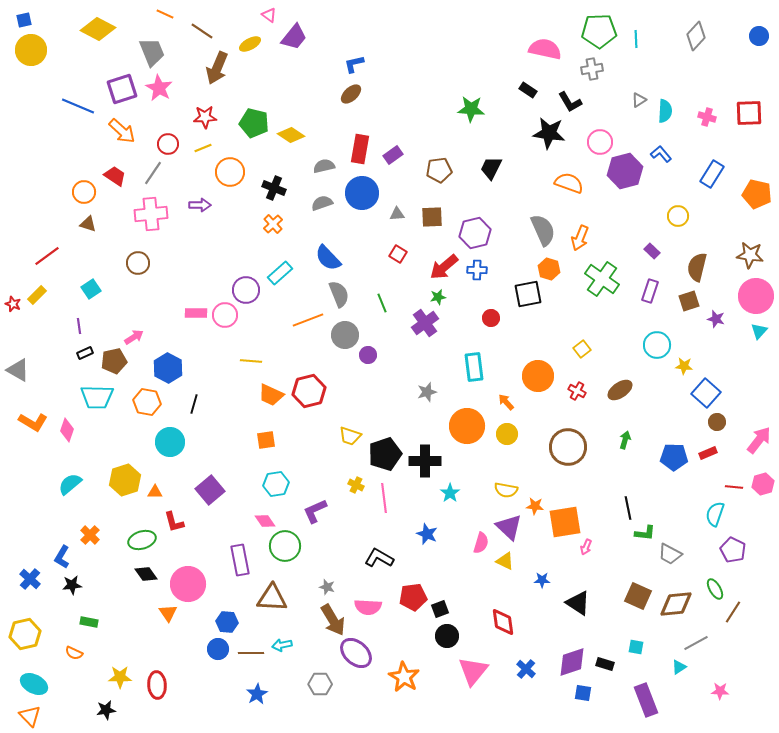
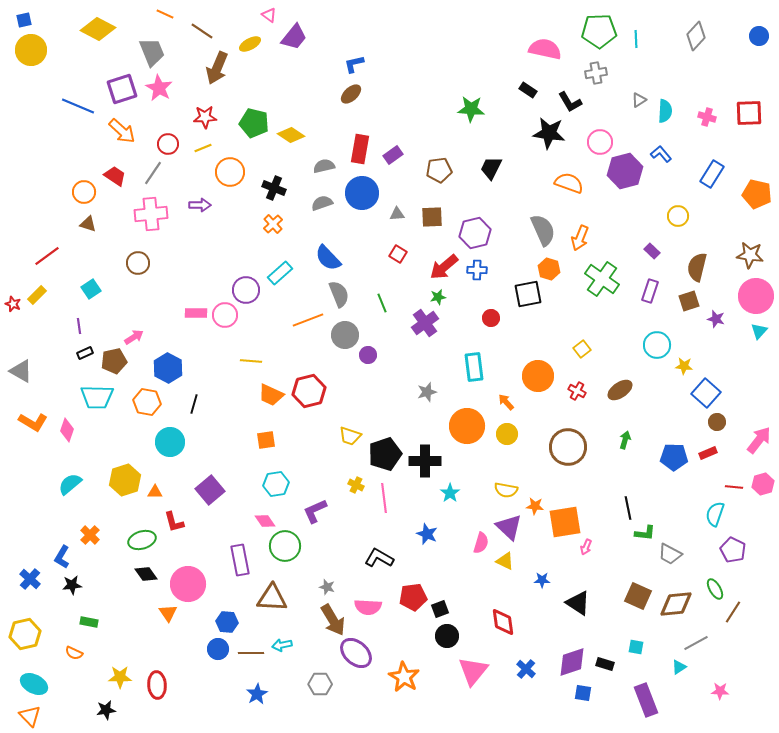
gray cross at (592, 69): moved 4 px right, 4 px down
gray triangle at (18, 370): moved 3 px right, 1 px down
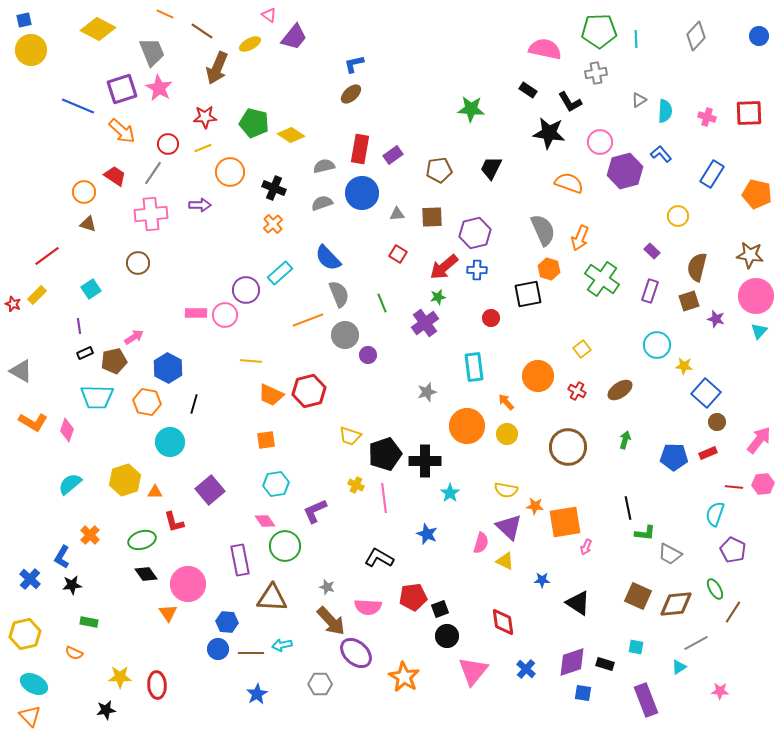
pink hexagon at (763, 484): rotated 10 degrees clockwise
brown arrow at (333, 620): moved 2 px left, 1 px down; rotated 12 degrees counterclockwise
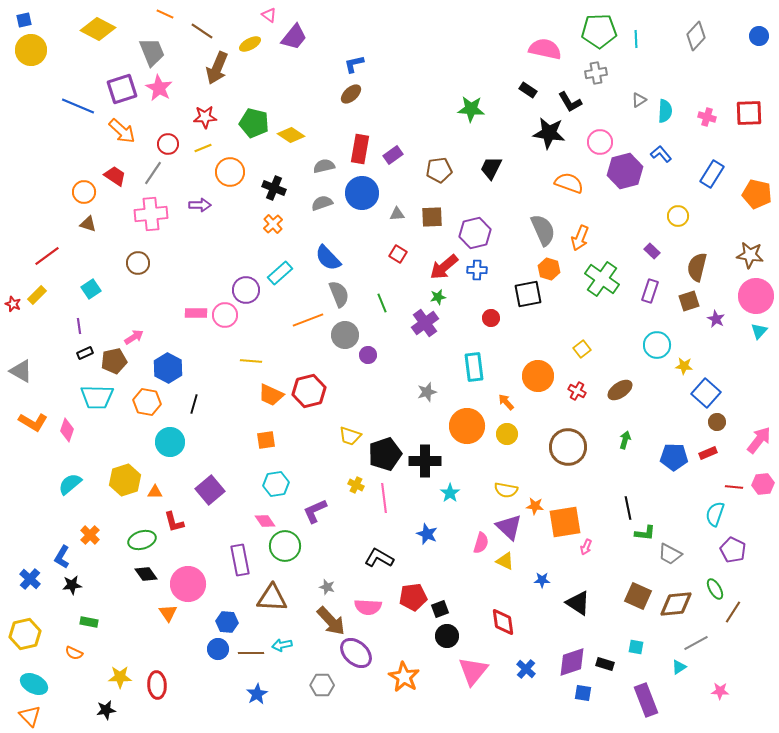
purple star at (716, 319): rotated 12 degrees clockwise
gray hexagon at (320, 684): moved 2 px right, 1 px down
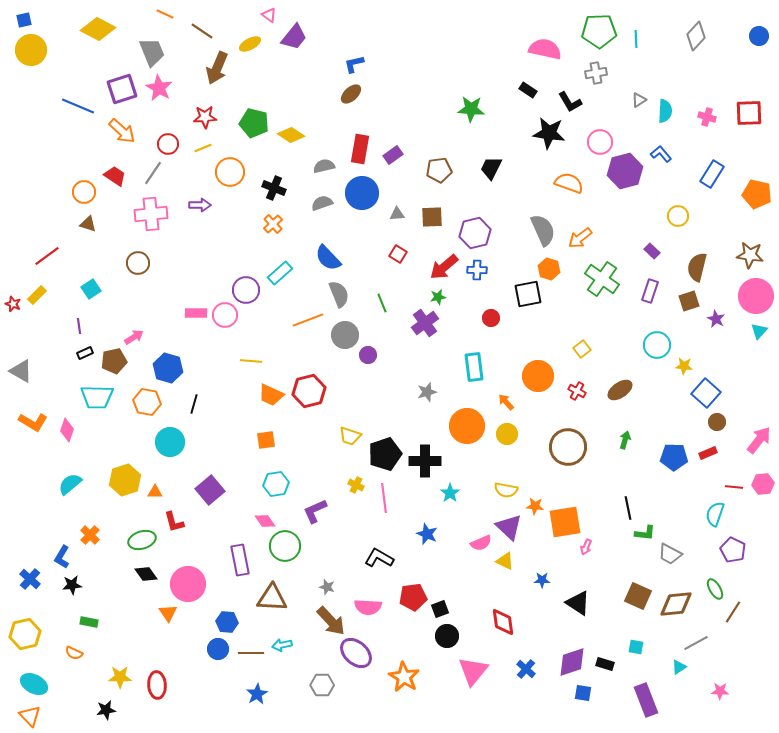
orange arrow at (580, 238): rotated 30 degrees clockwise
blue hexagon at (168, 368): rotated 12 degrees counterclockwise
pink semicircle at (481, 543): rotated 50 degrees clockwise
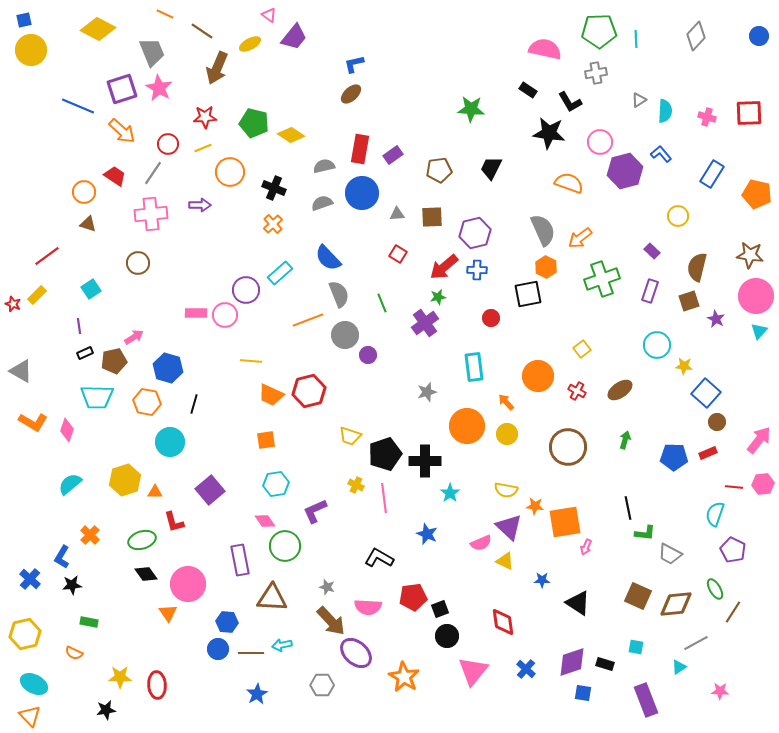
orange hexagon at (549, 269): moved 3 px left, 2 px up; rotated 10 degrees clockwise
green cross at (602, 279): rotated 36 degrees clockwise
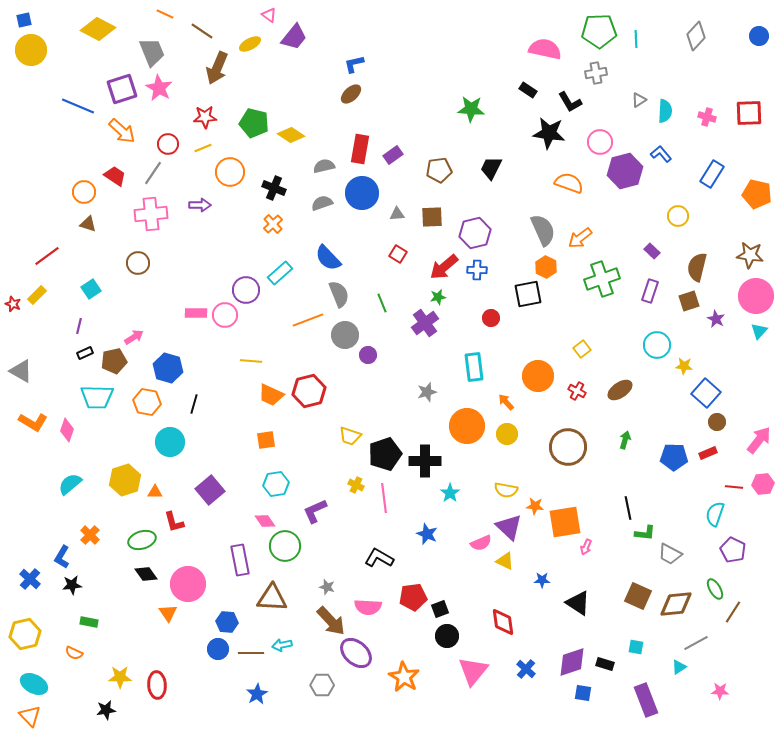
purple line at (79, 326): rotated 21 degrees clockwise
